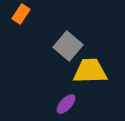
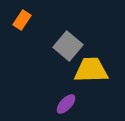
orange rectangle: moved 1 px right, 6 px down
yellow trapezoid: moved 1 px right, 1 px up
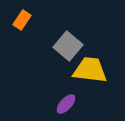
yellow trapezoid: moved 1 px left; rotated 9 degrees clockwise
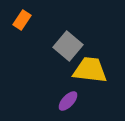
purple ellipse: moved 2 px right, 3 px up
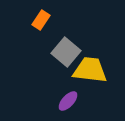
orange rectangle: moved 19 px right
gray square: moved 2 px left, 6 px down
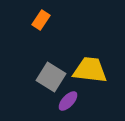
gray square: moved 15 px left, 25 px down; rotated 8 degrees counterclockwise
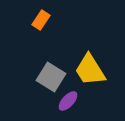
yellow trapezoid: rotated 129 degrees counterclockwise
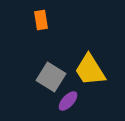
orange rectangle: rotated 42 degrees counterclockwise
